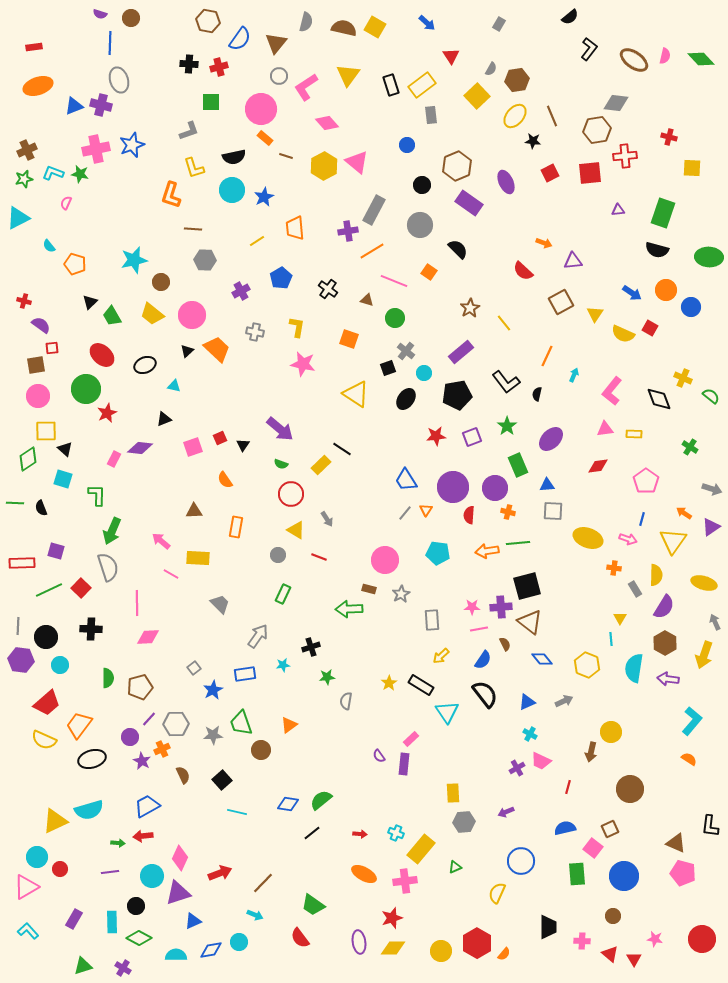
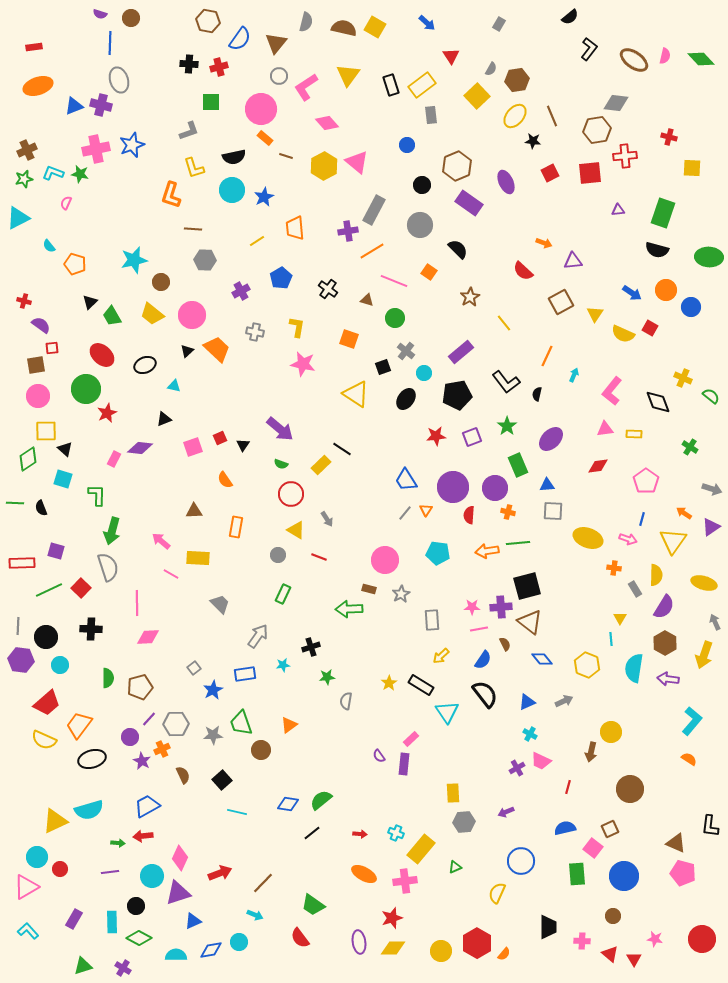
brown star at (470, 308): moved 11 px up
black square at (388, 368): moved 5 px left, 1 px up
black diamond at (659, 399): moved 1 px left, 3 px down
green arrow at (112, 531): rotated 8 degrees counterclockwise
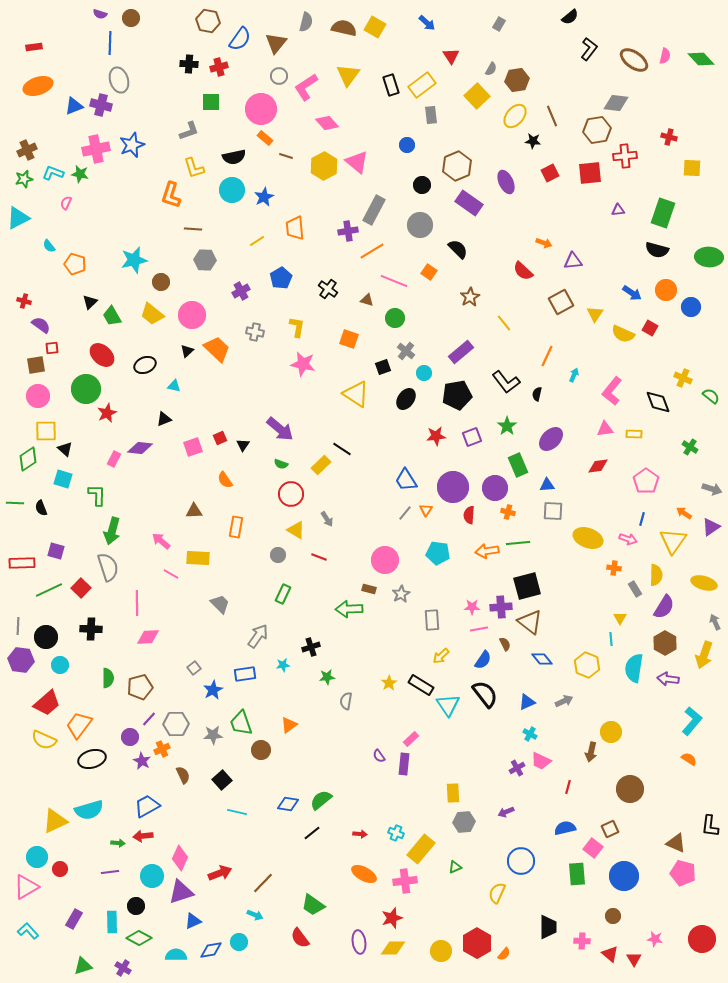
cyan triangle at (447, 712): moved 1 px right, 7 px up
purple triangle at (178, 893): moved 3 px right, 1 px up
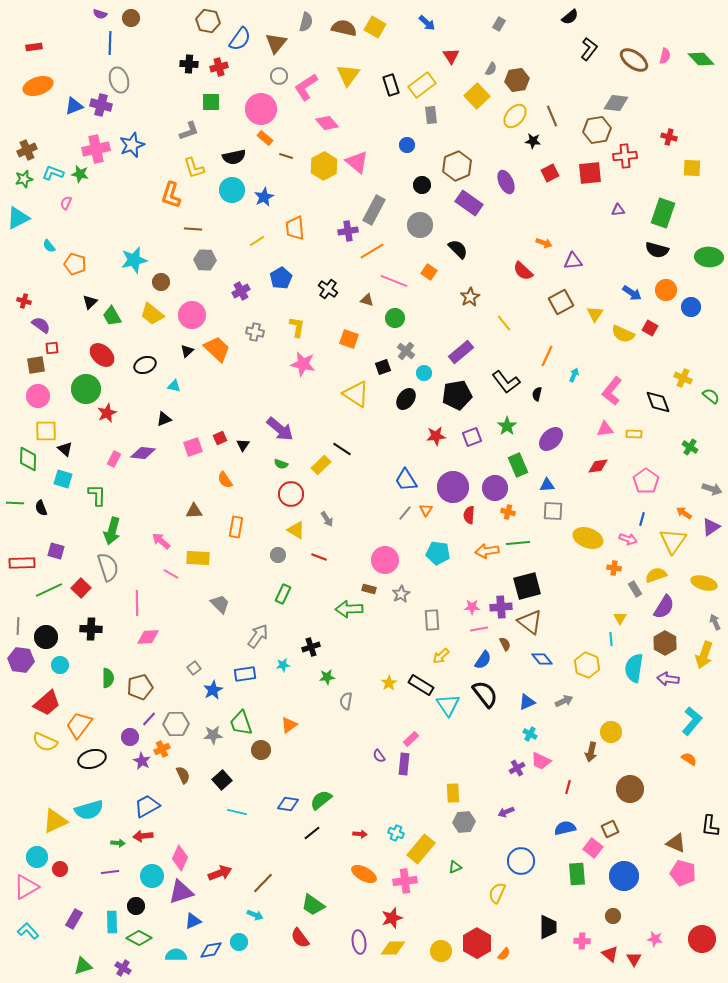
purple diamond at (140, 448): moved 3 px right, 5 px down
green diamond at (28, 459): rotated 55 degrees counterclockwise
yellow semicircle at (656, 575): rotated 110 degrees counterclockwise
yellow semicircle at (44, 740): moved 1 px right, 2 px down
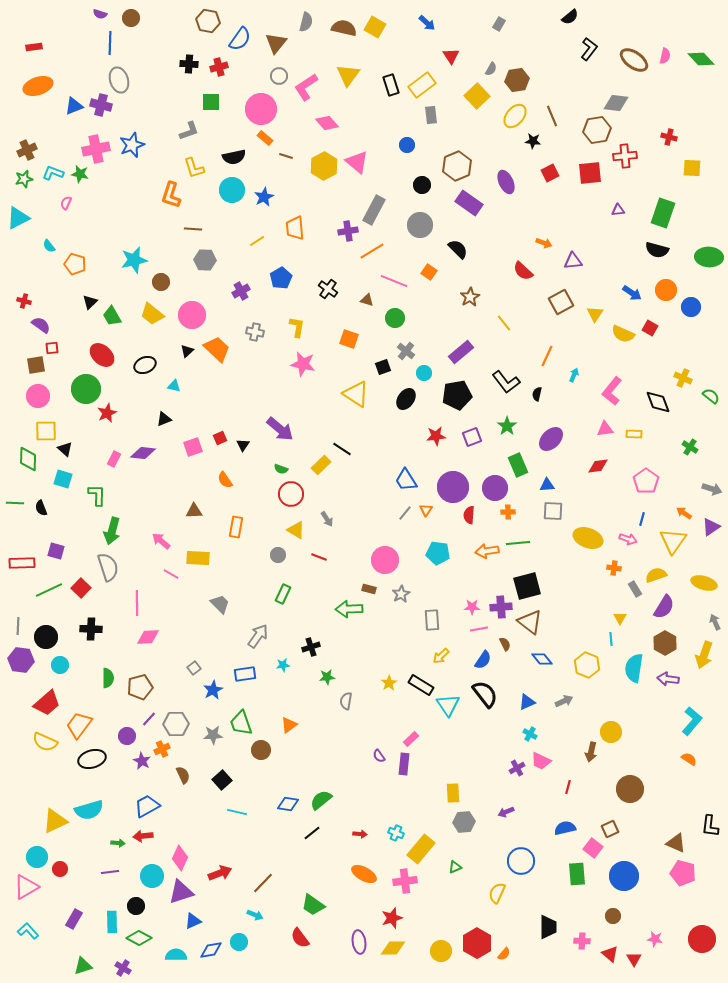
green semicircle at (281, 464): moved 5 px down
orange cross at (508, 512): rotated 16 degrees counterclockwise
purple circle at (130, 737): moved 3 px left, 1 px up
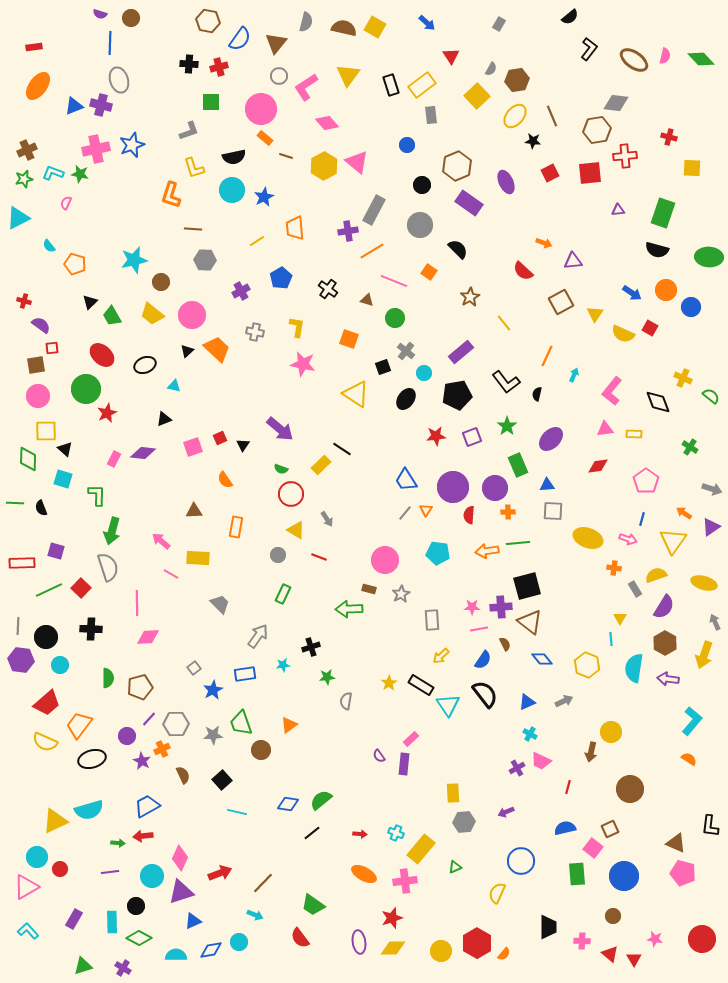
orange ellipse at (38, 86): rotated 36 degrees counterclockwise
